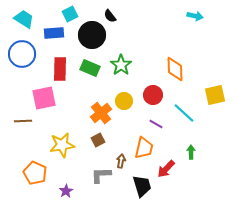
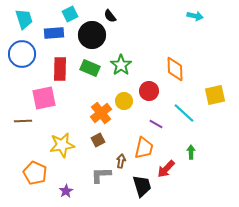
cyan trapezoid: rotated 40 degrees clockwise
red circle: moved 4 px left, 4 px up
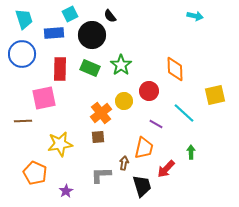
brown square: moved 3 px up; rotated 24 degrees clockwise
yellow star: moved 2 px left, 1 px up
brown arrow: moved 3 px right, 2 px down
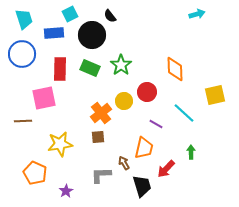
cyan arrow: moved 2 px right, 2 px up; rotated 28 degrees counterclockwise
red circle: moved 2 px left, 1 px down
brown arrow: rotated 40 degrees counterclockwise
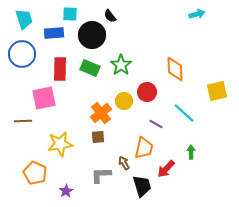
cyan square: rotated 28 degrees clockwise
yellow square: moved 2 px right, 4 px up
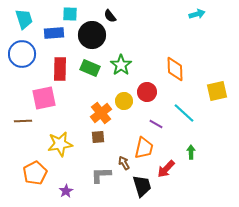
orange pentagon: rotated 20 degrees clockwise
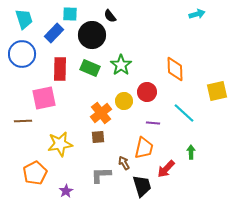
blue rectangle: rotated 42 degrees counterclockwise
purple line: moved 3 px left, 1 px up; rotated 24 degrees counterclockwise
